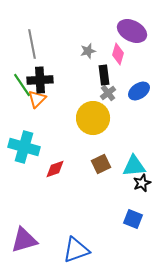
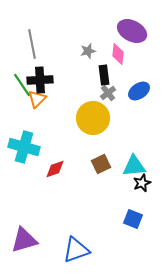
pink diamond: rotated 10 degrees counterclockwise
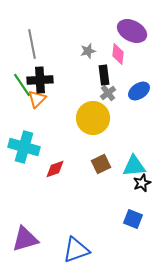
purple triangle: moved 1 px right, 1 px up
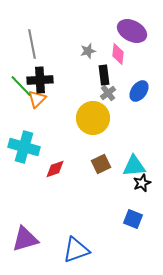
green line: moved 1 px left, 1 px down; rotated 10 degrees counterclockwise
blue ellipse: rotated 20 degrees counterclockwise
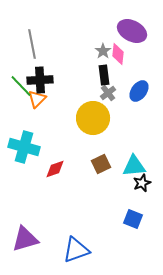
gray star: moved 15 px right; rotated 21 degrees counterclockwise
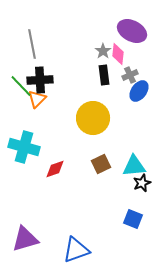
gray cross: moved 22 px right, 18 px up; rotated 14 degrees clockwise
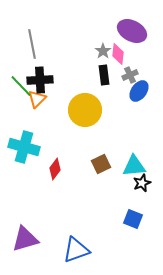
yellow circle: moved 8 px left, 8 px up
red diamond: rotated 35 degrees counterclockwise
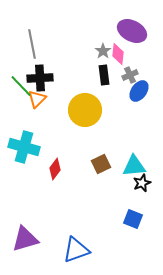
black cross: moved 2 px up
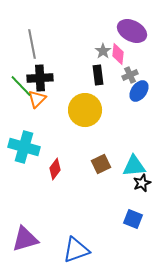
black rectangle: moved 6 px left
